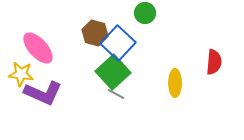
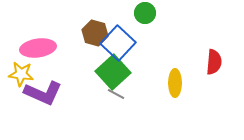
pink ellipse: rotated 56 degrees counterclockwise
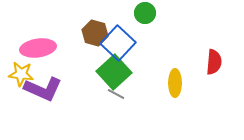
green square: moved 1 px right
purple L-shape: moved 4 px up
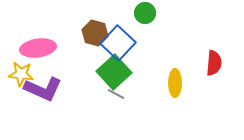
red semicircle: moved 1 px down
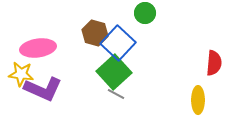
yellow ellipse: moved 23 px right, 17 px down
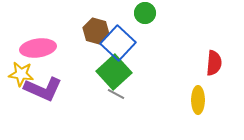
brown hexagon: moved 1 px right, 2 px up
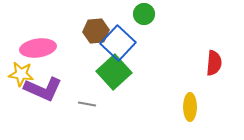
green circle: moved 1 px left, 1 px down
brown hexagon: rotated 20 degrees counterclockwise
gray line: moved 29 px left, 10 px down; rotated 18 degrees counterclockwise
yellow ellipse: moved 8 px left, 7 px down
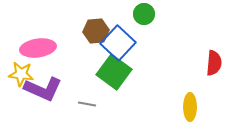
green square: rotated 12 degrees counterclockwise
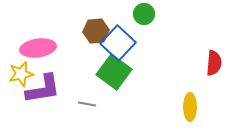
yellow star: rotated 20 degrees counterclockwise
purple L-shape: rotated 33 degrees counterclockwise
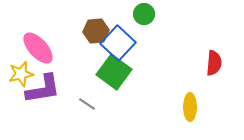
pink ellipse: rotated 56 degrees clockwise
gray line: rotated 24 degrees clockwise
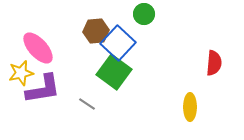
yellow star: moved 1 px up
